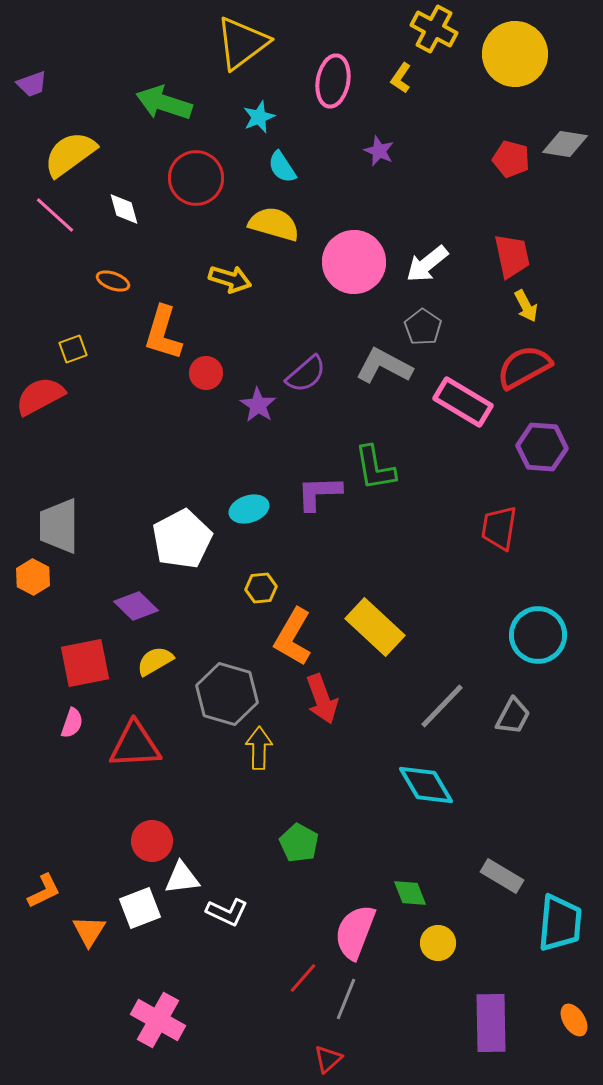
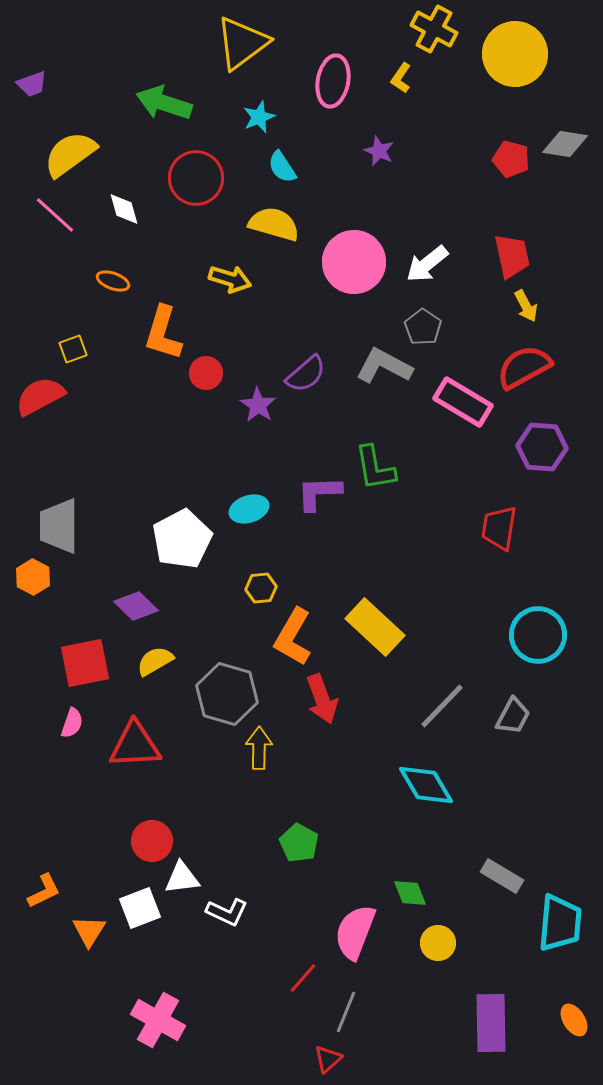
gray line at (346, 999): moved 13 px down
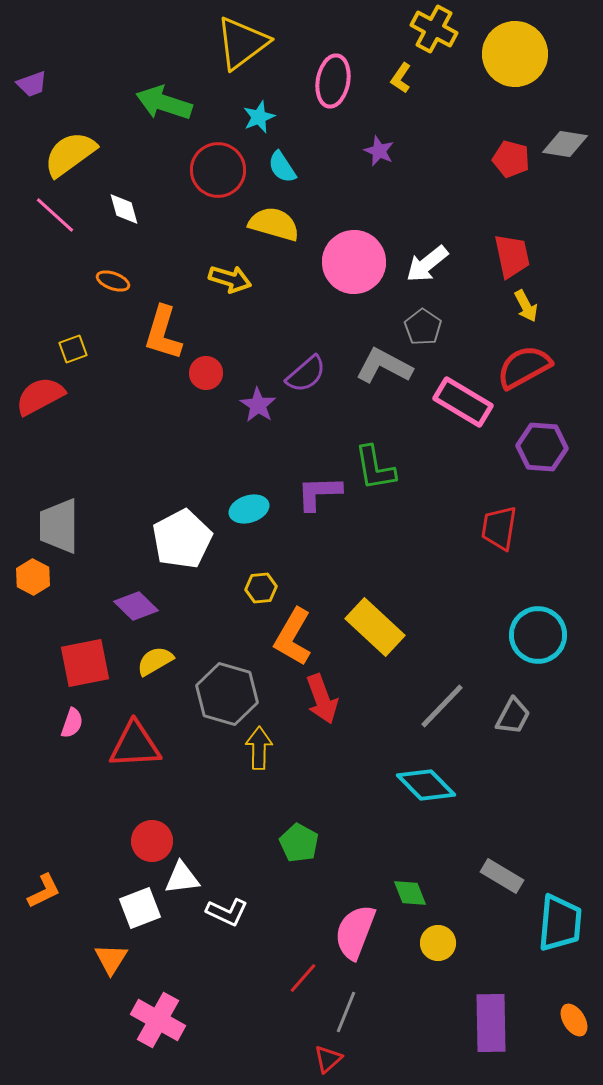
red circle at (196, 178): moved 22 px right, 8 px up
cyan diamond at (426, 785): rotated 14 degrees counterclockwise
orange triangle at (89, 931): moved 22 px right, 28 px down
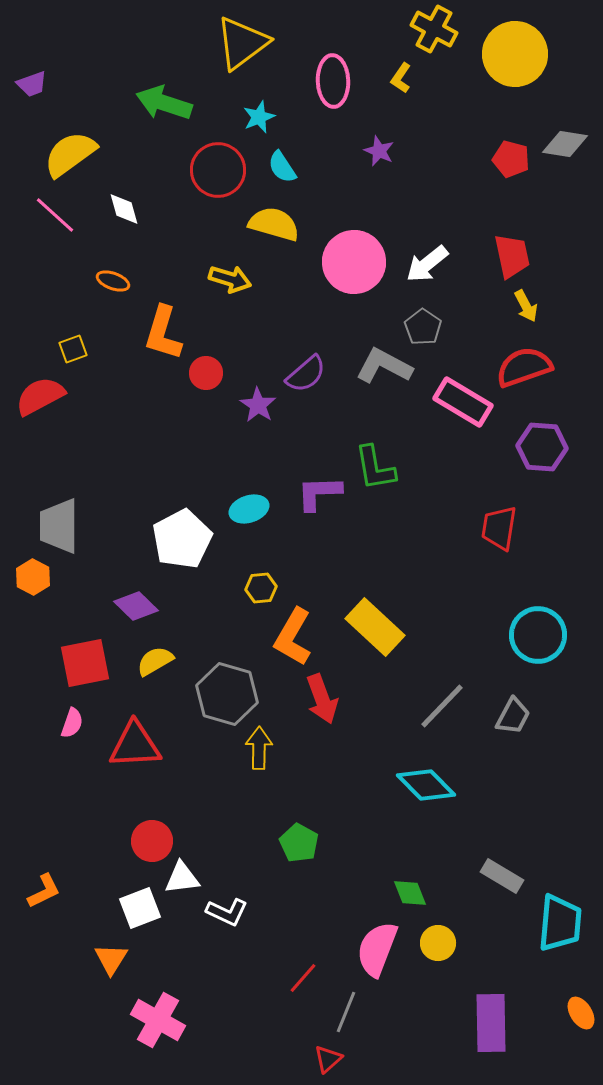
pink ellipse at (333, 81): rotated 12 degrees counterclockwise
red semicircle at (524, 367): rotated 10 degrees clockwise
pink semicircle at (355, 932): moved 22 px right, 17 px down
orange ellipse at (574, 1020): moved 7 px right, 7 px up
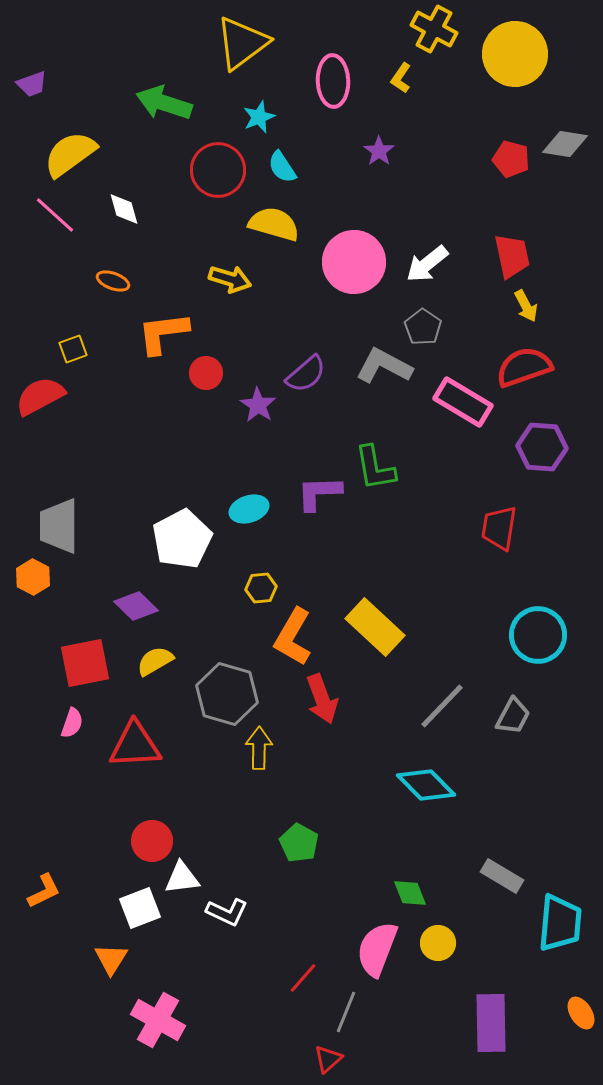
purple star at (379, 151): rotated 12 degrees clockwise
orange L-shape at (163, 333): rotated 66 degrees clockwise
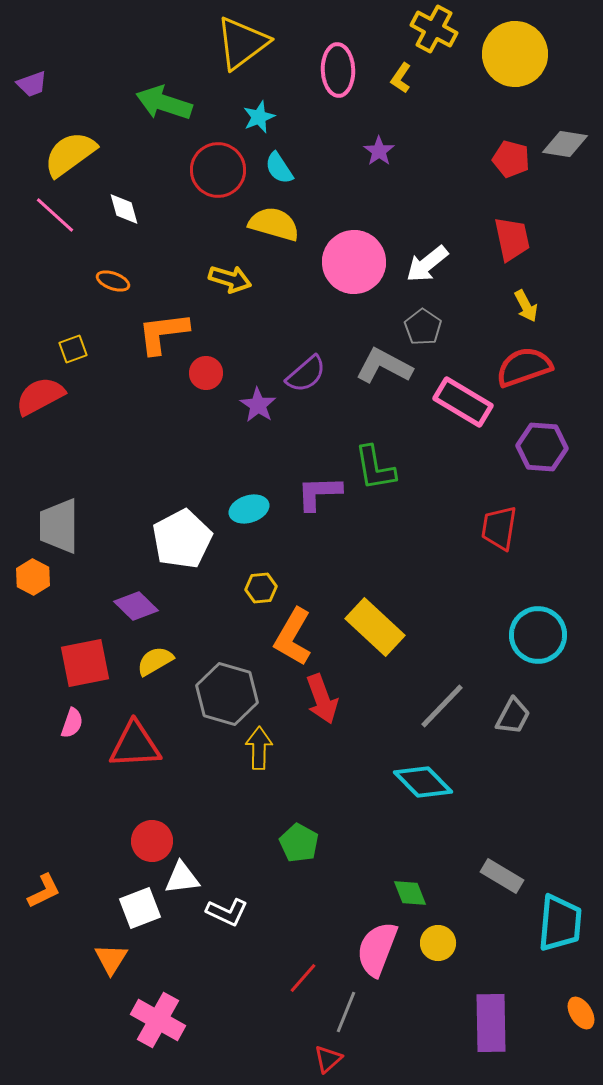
pink ellipse at (333, 81): moved 5 px right, 11 px up
cyan semicircle at (282, 167): moved 3 px left, 1 px down
red trapezoid at (512, 256): moved 17 px up
cyan diamond at (426, 785): moved 3 px left, 3 px up
